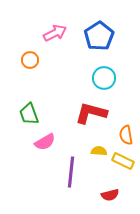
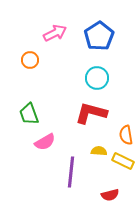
cyan circle: moved 7 px left
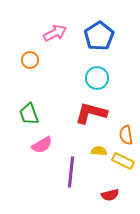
pink semicircle: moved 3 px left, 3 px down
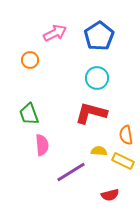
pink semicircle: rotated 65 degrees counterclockwise
purple line: rotated 52 degrees clockwise
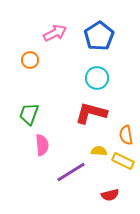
green trapezoid: rotated 40 degrees clockwise
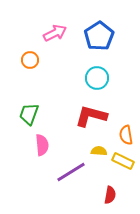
red L-shape: moved 3 px down
red semicircle: rotated 66 degrees counterclockwise
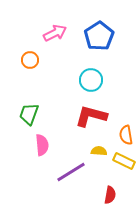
cyan circle: moved 6 px left, 2 px down
yellow rectangle: moved 1 px right
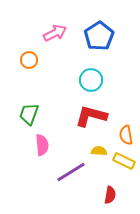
orange circle: moved 1 px left
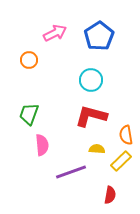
yellow semicircle: moved 2 px left, 2 px up
yellow rectangle: moved 3 px left; rotated 70 degrees counterclockwise
purple line: rotated 12 degrees clockwise
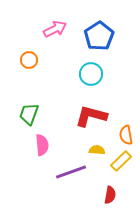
pink arrow: moved 4 px up
cyan circle: moved 6 px up
yellow semicircle: moved 1 px down
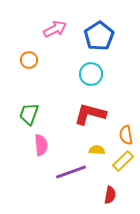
red L-shape: moved 1 px left, 2 px up
pink semicircle: moved 1 px left
yellow rectangle: moved 2 px right
